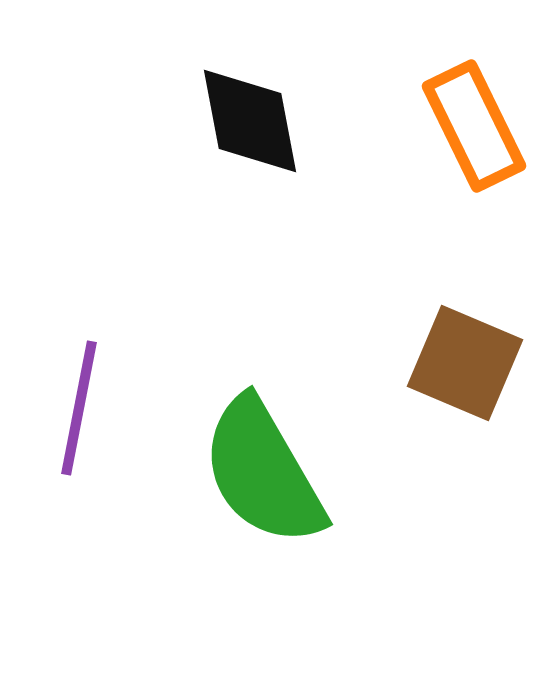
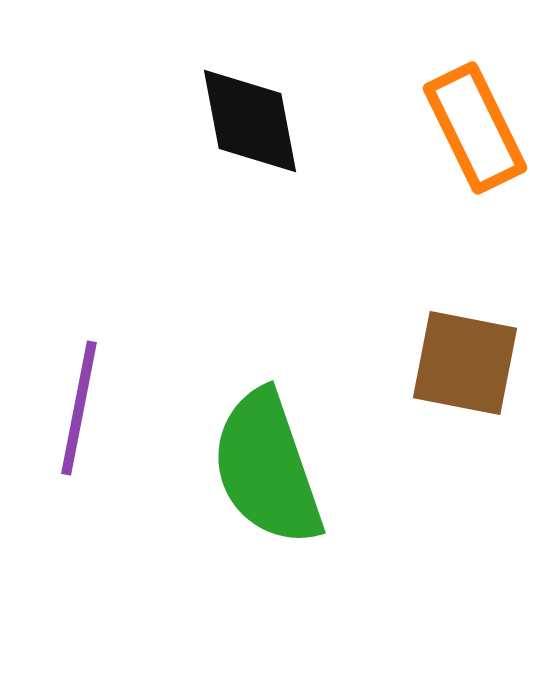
orange rectangle: moved 1 px right, 2 px down
brown square: rotated 12 degrees counterclockwise
green semicircle: moved 4 px right, 4 px up; rotated 11 degrees clockwise
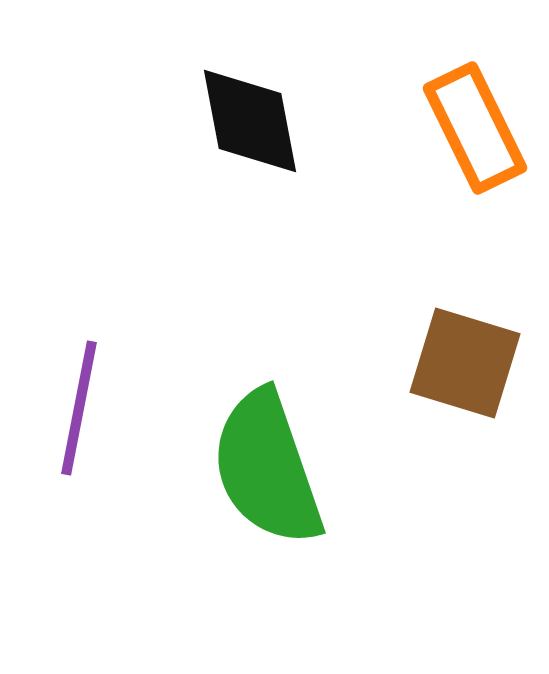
brown square: rotated 6 degrees clockwise
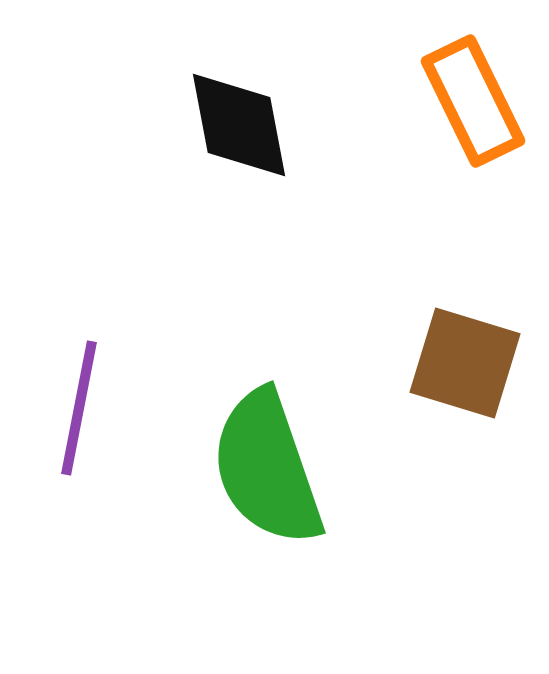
black diamond: moved 11 px left, 4 px down
orange rectangle: moved 2 px left, 27 px up
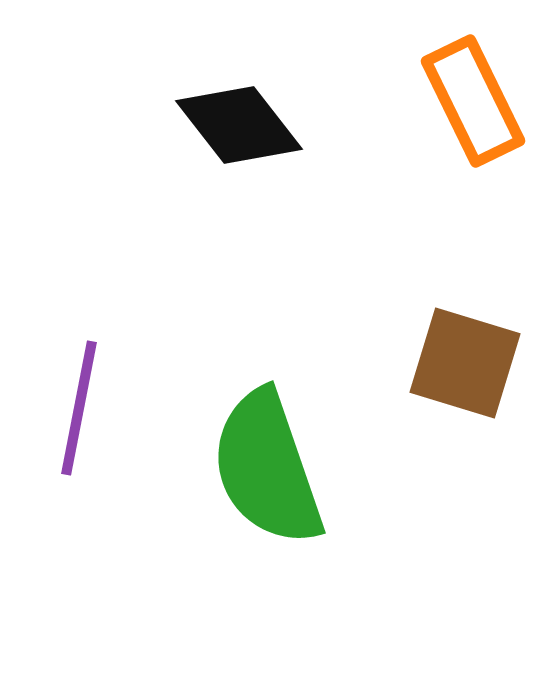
black diamond: rotated 27 degrees counterclockwise
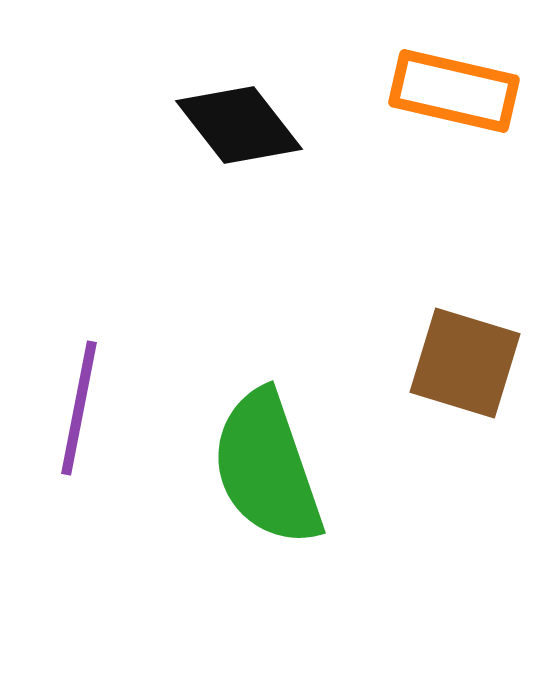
orange rectangle: moved 19 px left, 10 px up; rotated 51 degrees counterclockwise
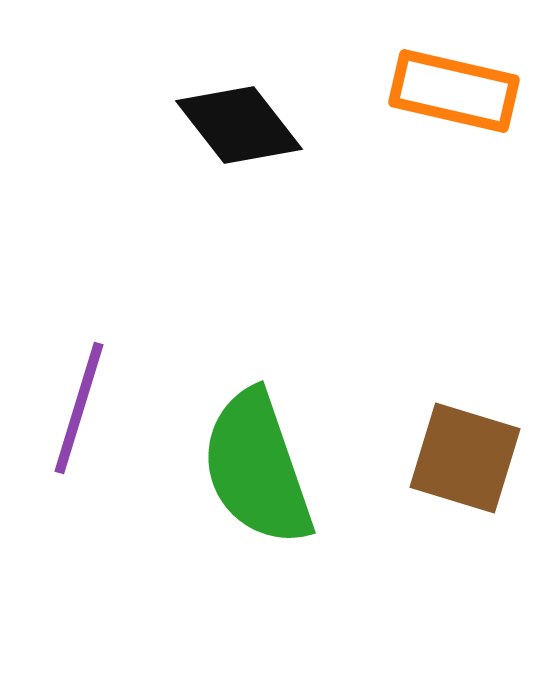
brown square: moved 95 px down
purple line: rotated 6 degrees clockwise
green semicircle: moved 10 px left
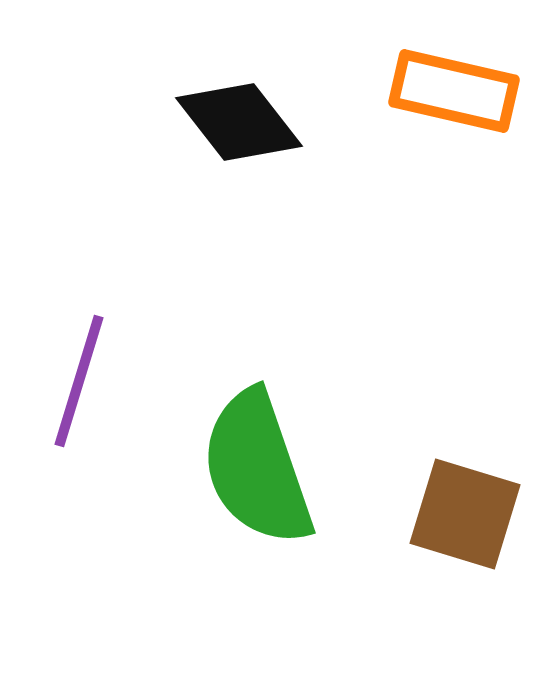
black diamond: moved 3 px up
purple line: moved 27 px up
brown square: moved 56 px down
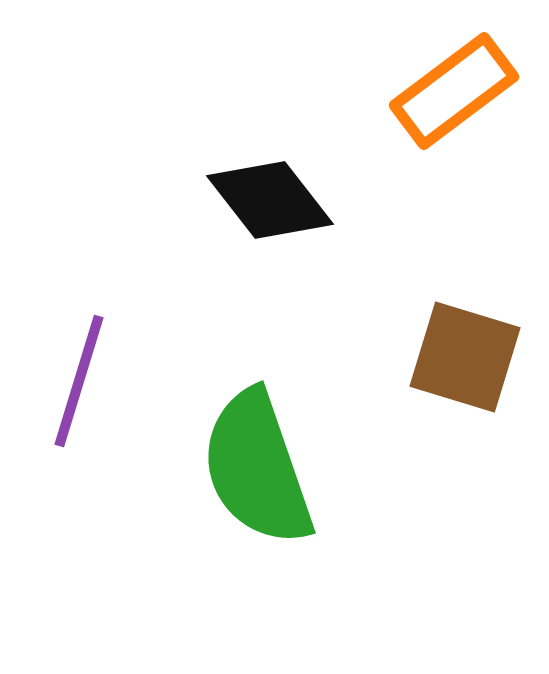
orange rectangle: rotated 50 degrees counterclockwise
black diamond: moved 31 px right, 78 px down
brown square: moved 157 px up
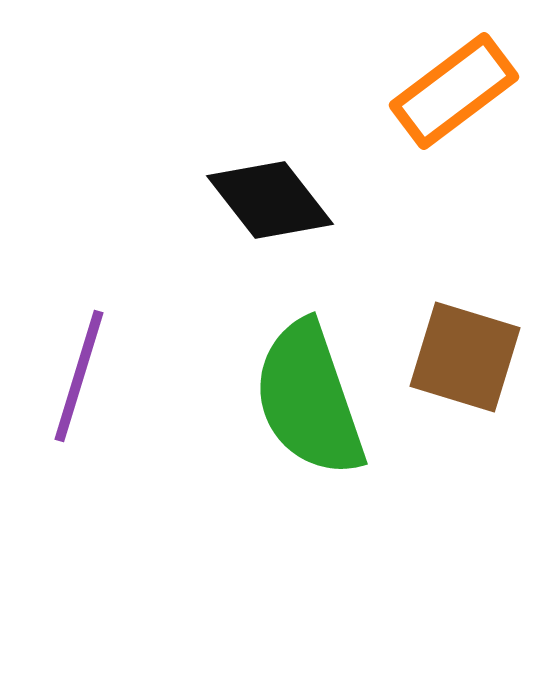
purple line: moved 5 px up
green semicircle: moved 52 px right, 69 px up
